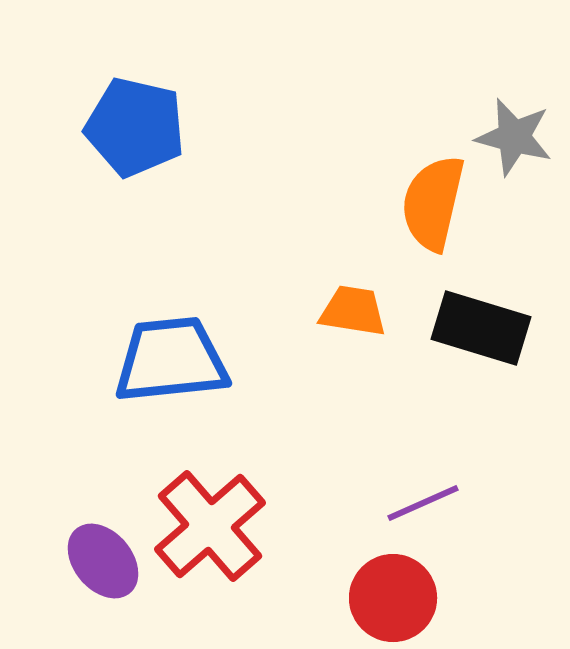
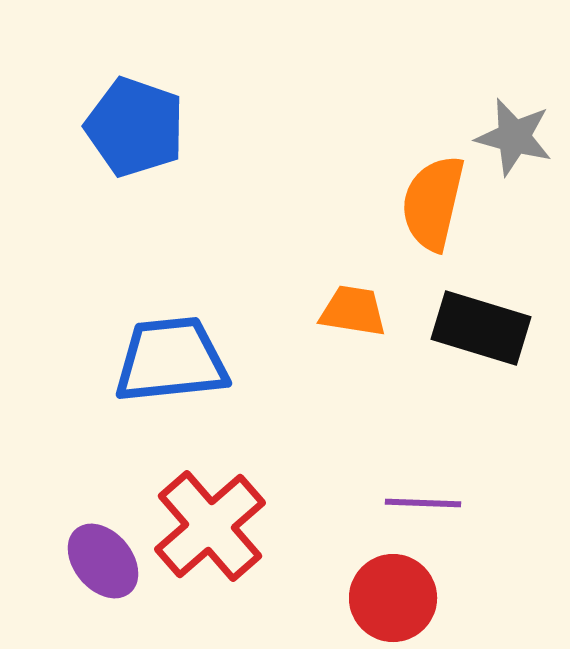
blue pentagon: rotated 6 degrees clockwise
purple line: rotated 26 degrees clockwise
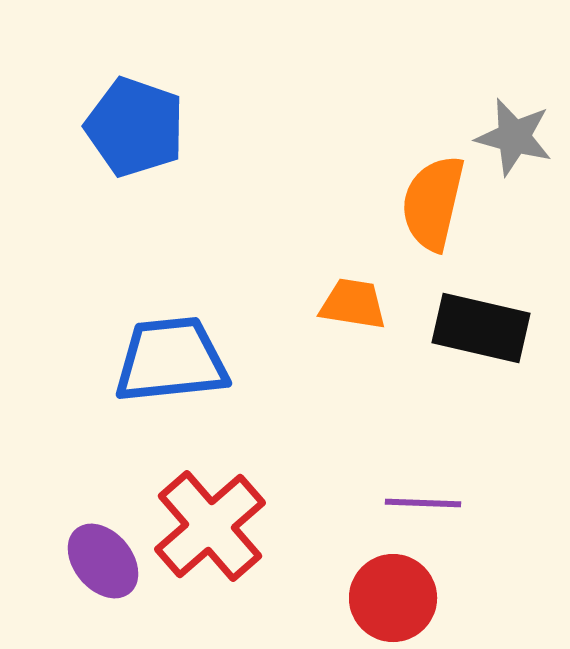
orange trapezoid: moved 7 px up
black rectangle: rotated 4 degrees counterclockwise
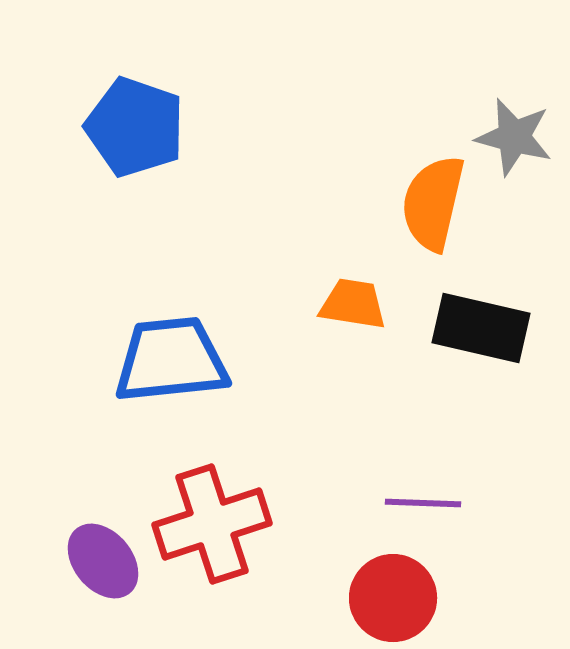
red cross: moved 2 px right, 2 px up; rotated 23 degrees clockwise
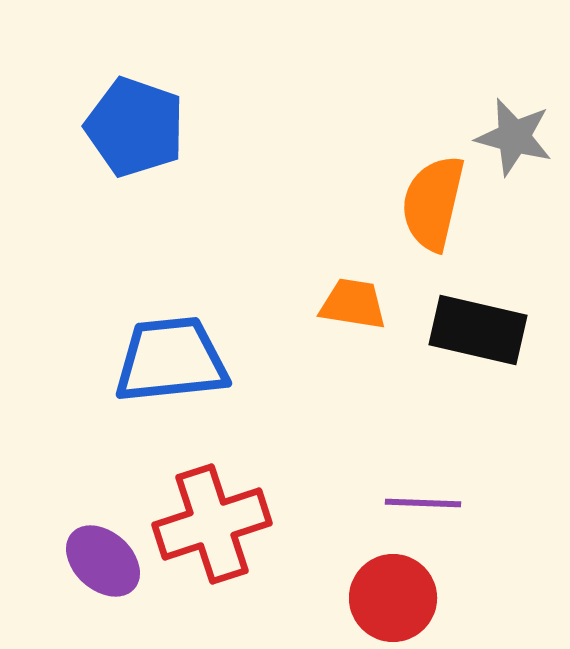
black rectangle: moved 3 px left, 2 px down
purple ellipse: rotated 8 degrees counterclockwise
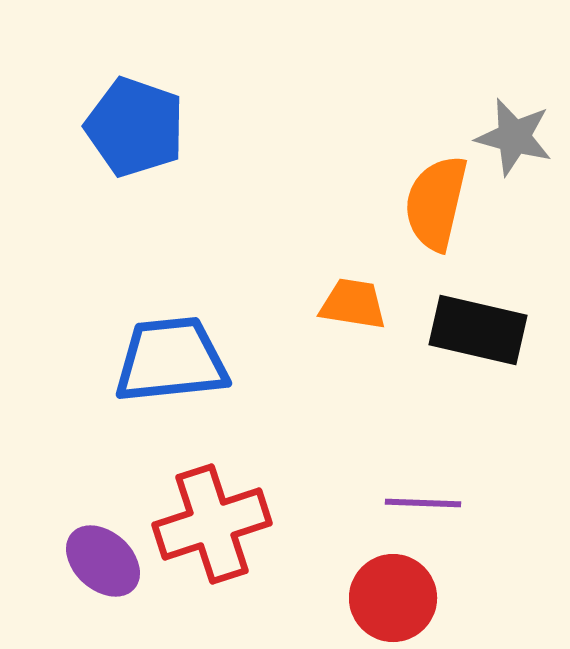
orange semicircle: moved 3 px right
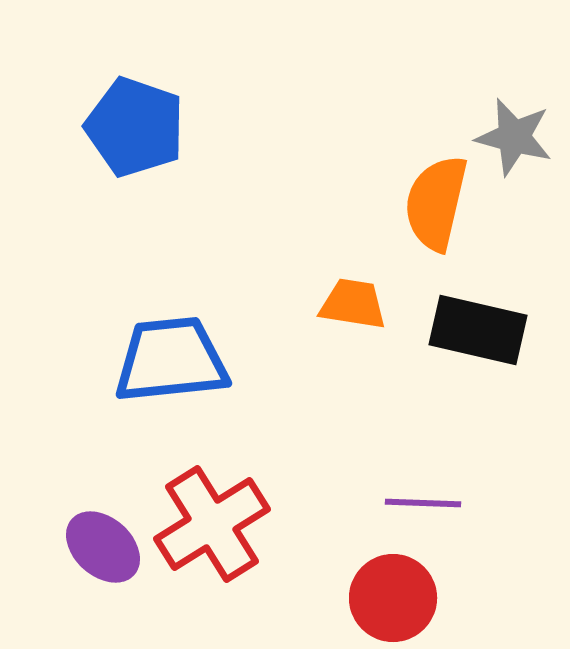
red cross: rotated 14 degrees counterclockwise
purple ellipse: moved 14 px up
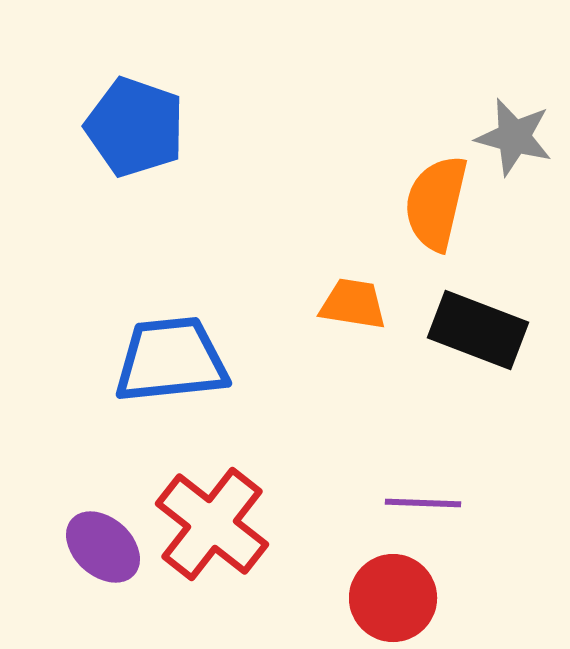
black rectangle: rotated 8 degrees clockwise
red cross: rotated 20 degrees counterclockwise
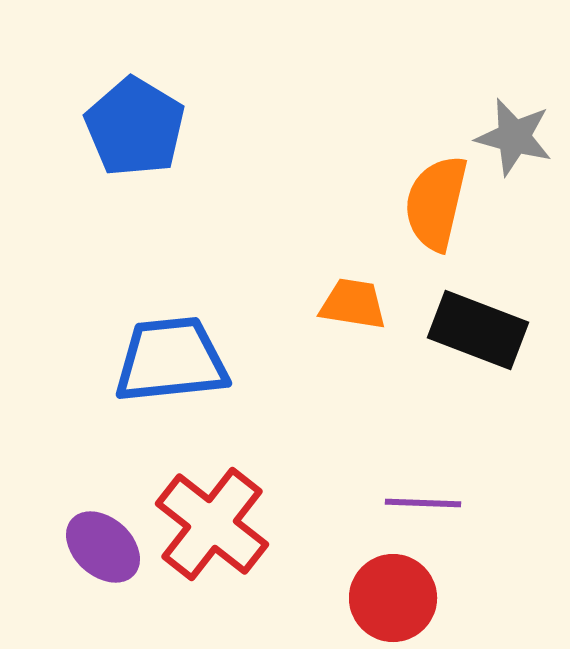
blue pentagon: rotated 12 degrees clockwise
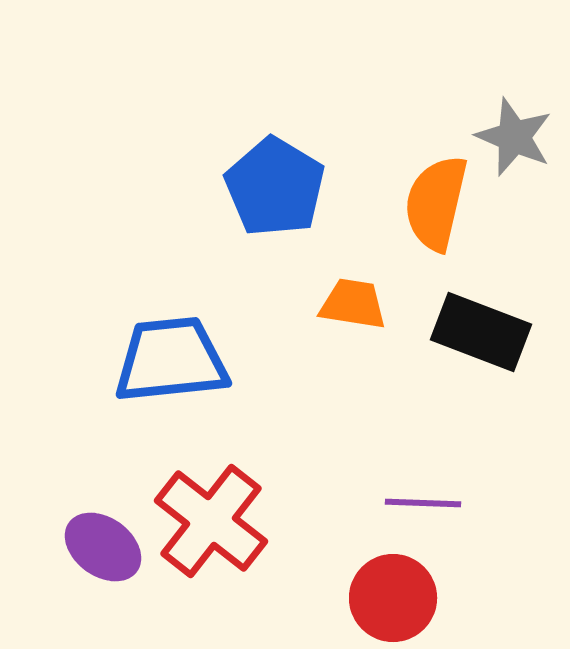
blue pentagon: moved 140 px right, 60 px down
gray star: rotated 8 degrees clockwise
black rectangle: moved 3 px right, 2 px down
red cross: moved 1 px left, 3 px up
purple ellipse: rotated 6 degrees counterclockwise
